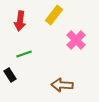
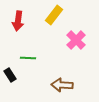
red arrow: moved 2 px left
green line: moved 4 px right, 4 px down; rotated 21 degrees clockwise
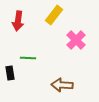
black rectangle: moved 2 px up; rotated 24 degrees clockwise
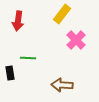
yellow rectangle: moved 8 px right, 1 px up
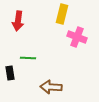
yellow rectangle: rotated 24 degrees counterclockwise
pink cross: moved 1 px right, 3 px up; rotated 24 degrees counterclockwise
brown arrow: moved 11 px left, 2 px down
